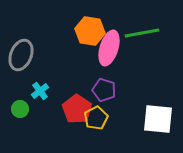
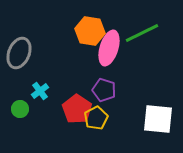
green line: rotated 16 degrees counterclockwise
gray ellipse: moved 2 px left, 2 px up
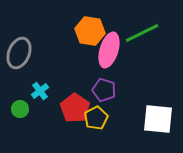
pink ellipse: moved 2 px down
red pentagon: moved 2 px left, 1 px up
